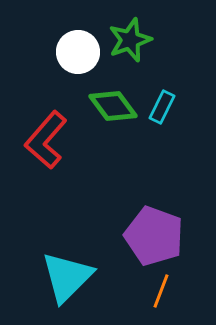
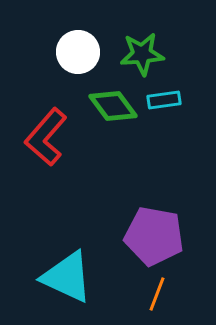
green star: moved 12 px right, 14 px down; rotated 15 degrees clockwise
cyan rectangle: moved 2 px right, 7 px up; rotated 56 degrees clockwise
red L-shape: moved 3 px up
purple pentagon: rotated 10 degrees counterclockwise
cyan triangle: rotated 50 degrees counterclockwise
orange line: moved 4 px left, 3 px down
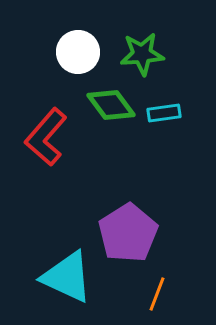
cyan rectangle: moved 13 px down
green diamond: moved 2 px left, 1 px up
purple pentagon: moved 26 px left, 3 px up; rotated 30 degrees clockwise
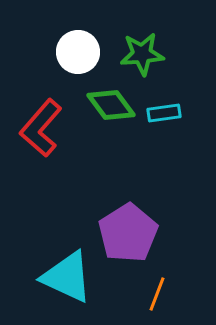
red L-shape: moved 5 px left, 9 px up
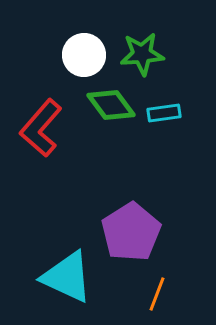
white circle: moved 6 px right, 3 px down
purple pentagon: moved 3 px right, 1 px up
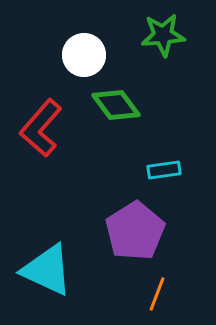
green star: moved 21 px right, 19 px up
green diamond: moved 5 px right
cyan rectangle: moved 57 px down
purple pentagon: moved 4 px right, 1 px up
cyan triangle: moved 20 px left, 7 px up
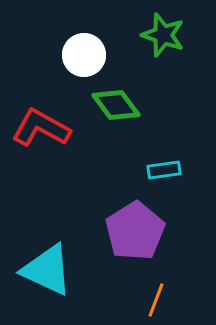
green star: rotated 24 degrees clockwise
red L-shape: rotated 78 degrees clockwise
orange line: moved 1 px left, 6 px down
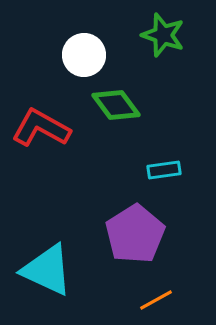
purple pentagon: moved 3 px down
orange line: rotated 40 degrees clockwise
